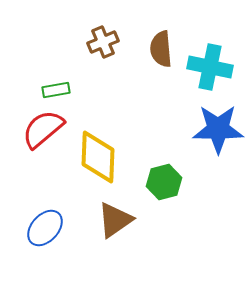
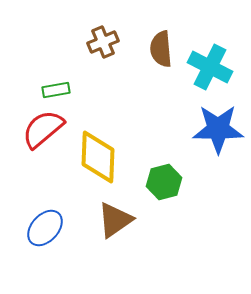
cyan cross: rotated 15 degrees clockwise
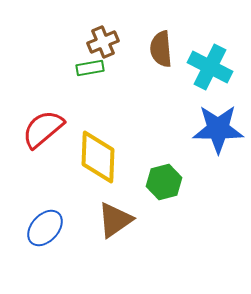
green rectangle: moved 34 px right, 22 px up
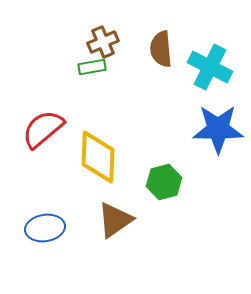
green rectangle: moved 2 px right, 1 px up
blue ellipse: rotated 39 degrees clockwise
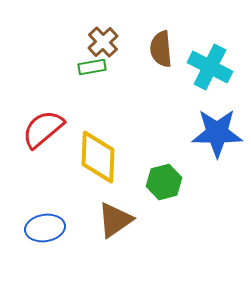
brown cross: rotated 20 degrees counterclockwise
blue star: moved 1 px left, 4 px down
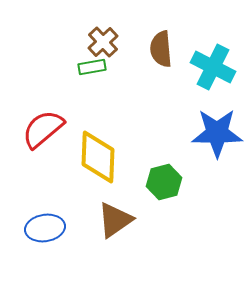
cyan cross: moved 3 px right
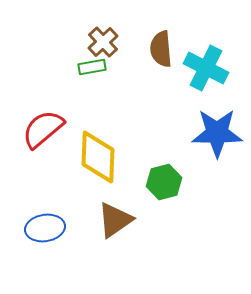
cyan cross: moved 7 px left, 1 px down
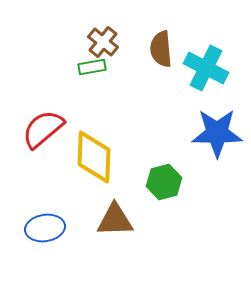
brown cross: rotated 8 degrees counterclockwise
yellow diamond: moved 4 px left
brown triangle: rotated 33 degrees clockwise
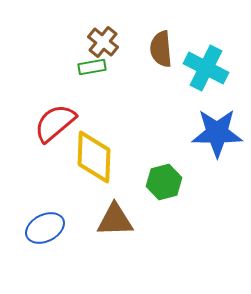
red semicircle: moved 12 px right, 6 px up
blue ellipse: rotated 18 degrees counterclockwise
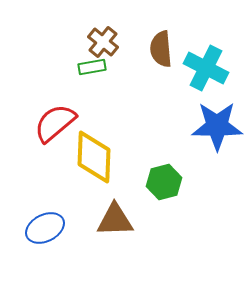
blue star: moved 7 px up
